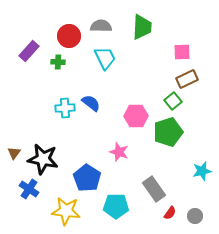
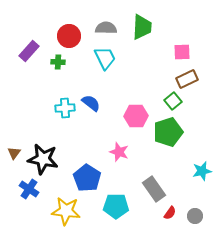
gray semicircle: moved 5 px right, 2 px down
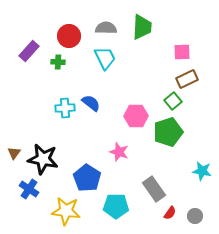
cyan star: rotated 24 degrees clockwise
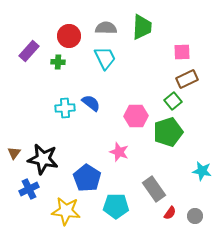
blue cross: rotated 30 degrees clockwise
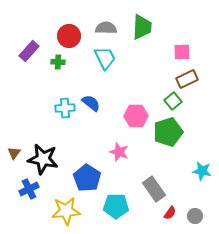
yellow star: rotated 12 degrees counterclockwise
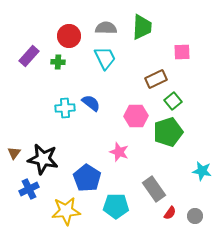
purple rectangle: moved 5 px down
brown rectangle: moved 31 px left
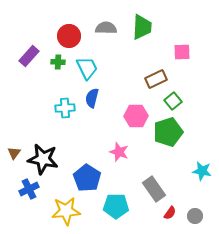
cyan trapezoid: moved 18 px left, 10 px down
blue semicircle: moved 1 px right, 5 px up; rotated 114 degrees counterclockwise
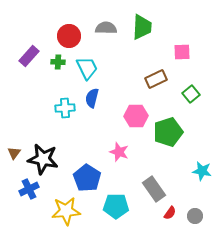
green square: moved 18 px right, 7 px up
